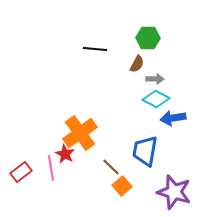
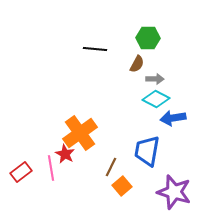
blue trapezoid: moved 2 px right
brown line: rotated 72 degrees clockwise
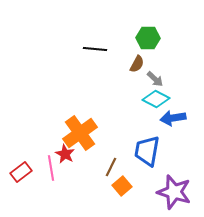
gray arrow: rotated 42 degrees clockwise
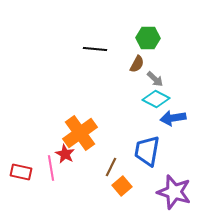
red rectangle: rotated 50 degrees clockwise
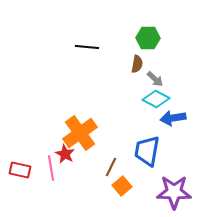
black line: moved 8 px left, 2 px up
brown semicircle: rotated 18 degrees counterclockwise
red rectangle: moved 1 px left, 2 px up
purple star: rotated 16 degrees counterclockwise
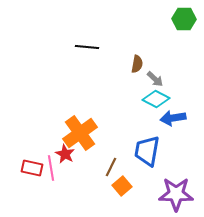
green hexagon: moved 36 px right, 19 px up
red rectangle: moved 12 px right, 2 px up
purple star: moved 2 px right, 2 px down
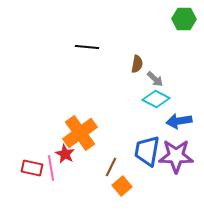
blue arrow: moved 6 px right, 3 px down
purple star: moved 38 px up
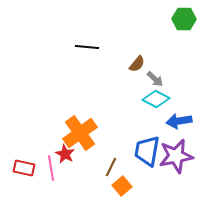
brown semicircle: rotated 30 degrees clockwise
purple star: rotated 12 degrees counterclockwise
red rectangle: moved 8 px left
